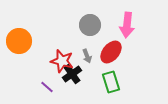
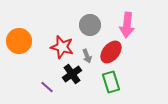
red star: moved 14 px up
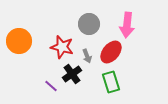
gray circle: moved 1 px left, 1 px up
purple line: moved 4 px right, 1 px up
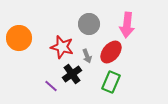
orange circle: moved 3 px up
green rectangle: rotated 40 degrees clockwise
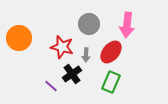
gray arrow: moved 1 px left, 1 px up; rotated 24 degrees clockwise
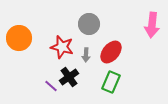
pink arrow: moved 25 px right
black cross: moved 3 px left, 3 px down
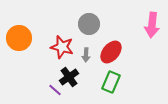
purple line: moved 4 px right, 4 px down
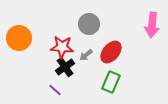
red star: rotated 10 degrees counterclockwise
gray arrow: rotated 48 degrees clockwise
black cross: moved 4 px left, 10 px up
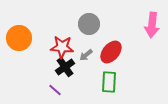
green rectangle: moved 2 px left; rotated 20 degrees counterclockwise
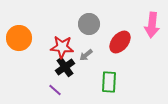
red ellipse: moved 9 px right, 10 px up
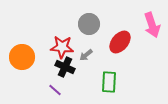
pink arrow: rotated 25 degrees counterclockwise
orange circle: moved 3 px right, 19 px down
black cross: rotated 30 degrees counterclockwise
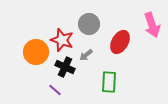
red ellipse: rotated 10 degrees counterclockwise
red star: moved 7 px up; rotated 15 degrees clockwise
orange circle: moved 14 px right, 5 px up
